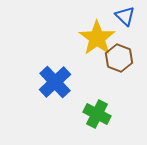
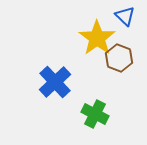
green cross: moved 2 px left
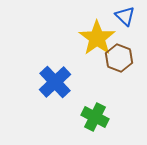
green cross: moved 3 px down
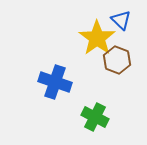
blue triangle: moved 4 px left, 4 px down
brown hexagon: moved 2 px left, 2 px down
blue cross: rotated 28 degrees counterclockwise
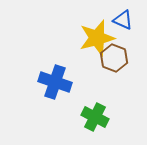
blue triangle: moved 2 px right; rotated 20 degrees counterclockwise
yellow star: rotated 21 degrees clockwise
brown hexagon: moved 3 px left, 2 px up
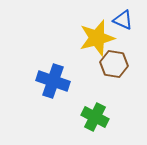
brown hexagon: moved 6 px down; rotated 12 degrees counterclockwise
blue cross: moved 2 px left, 1 px up
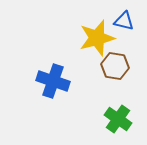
blue triangle: moved 1 px right, 1 px down; rotated 10 degrees counterclockwise
brown hexagon: moved 1 px right, 2 px down
green cross: moved 23 px right, 2 px down; rotated 8 degrees clockwise
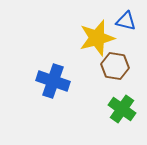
blue triangle: moved 2 px right
green cross: moved 4 px right, 10 px up
